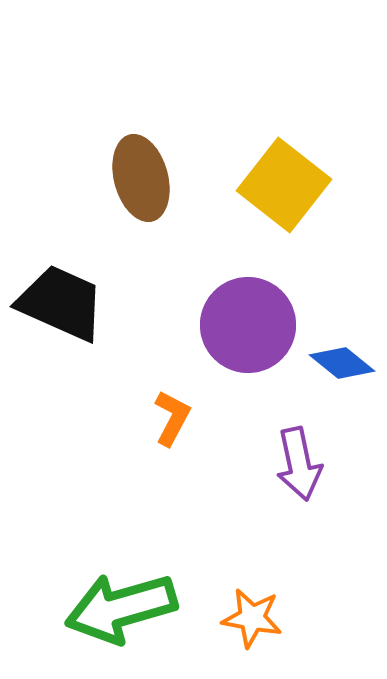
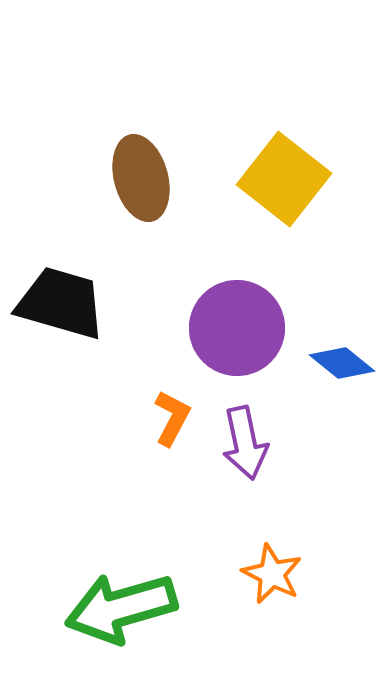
yellow square: moved 6 px up
black trapezoid: rotated 8 degrees counterclockwise
purple circle: moved 11 px left, 3 px down
purple arrow: moved 54 px left, 21 px up
orange star: moved 20 px right, 44 px up; rotated 16 degrees clockwise
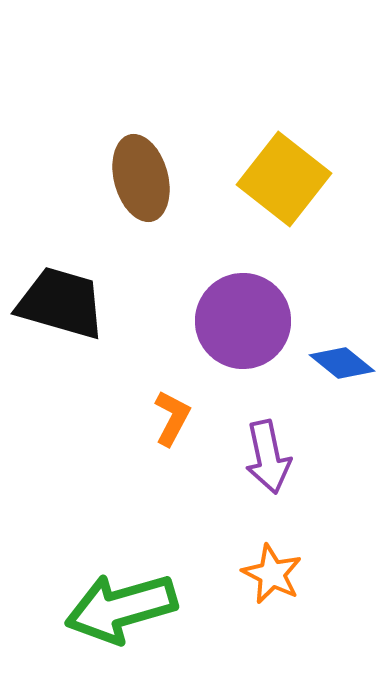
purple circle: moved 6 px right, 7 px up
purple arrow: moved 23 px right, 14 px down
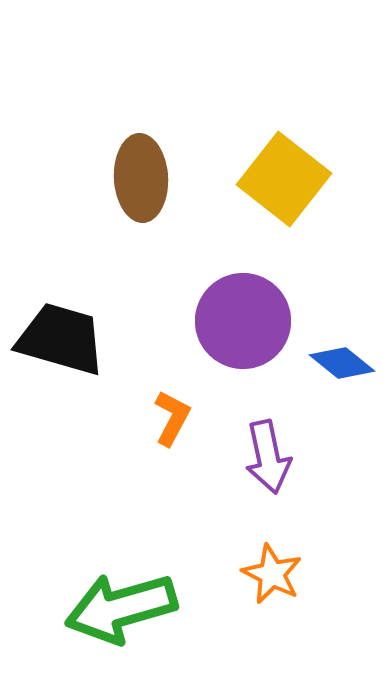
brown ellipse: rotated 12 degrees clockwise
black trapezoid: moved 36 px down
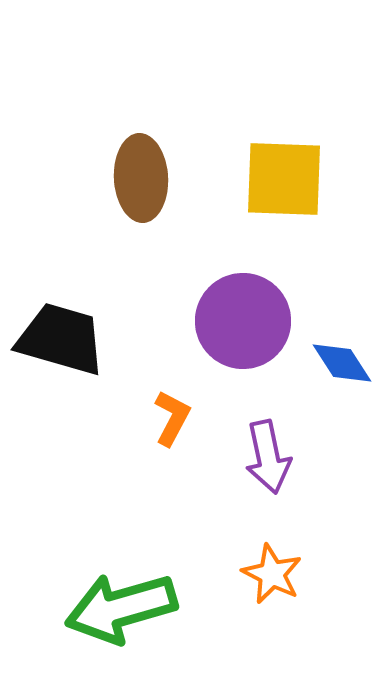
yellow square: rotated 36 degrees counterclockwise
blue diamond: rotated 18 degrees clockwise
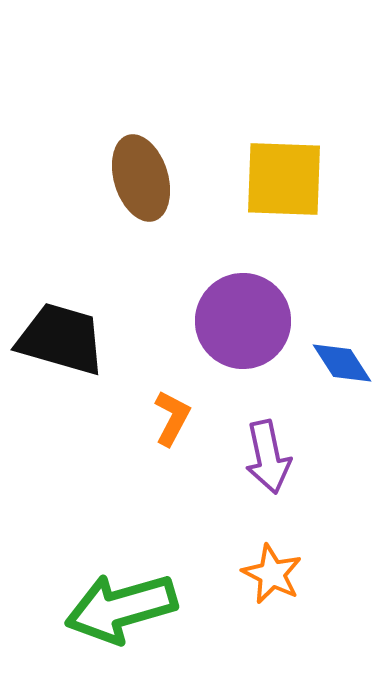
brown ellipse: rotated 14 degrees counterclockwise
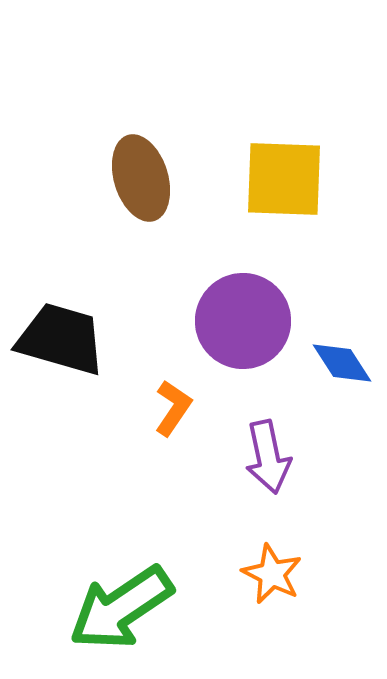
orange L-shape: moved 1 px right, 10 px up; rotated 6 degrees clockwise
green arrow: rotated 18 degrees counterclockwise
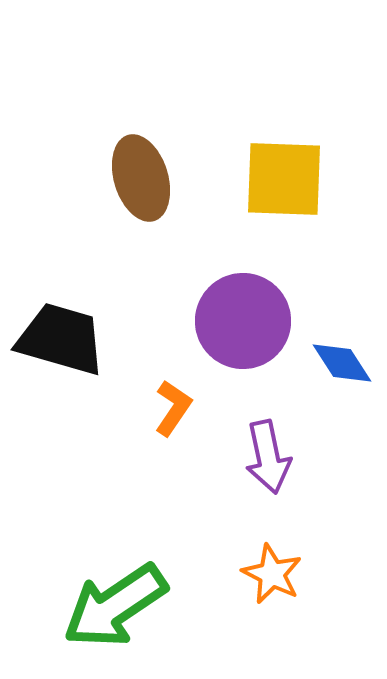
green arrow: moved 6 px left, 2 px up
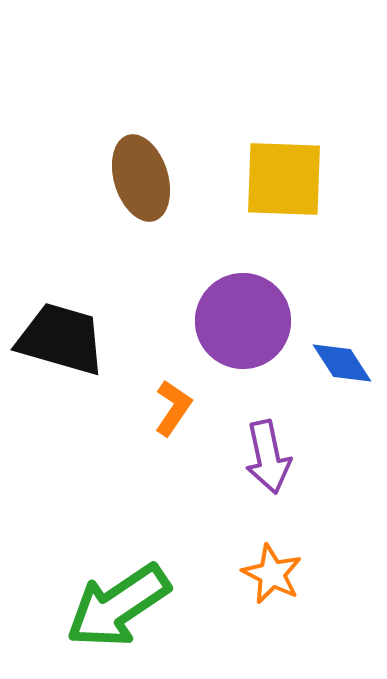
green arrow: moved 3 px right
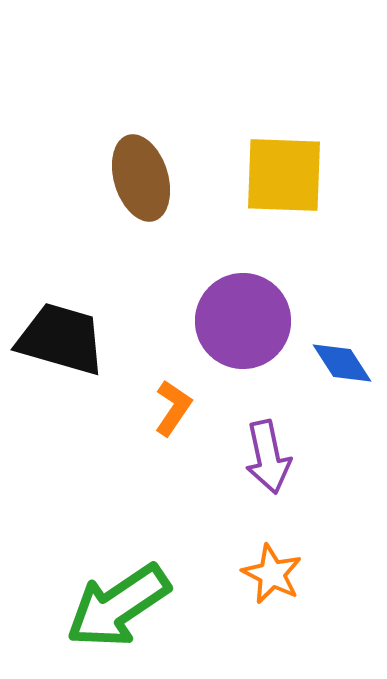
yellow square: moved 4 px up
